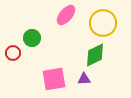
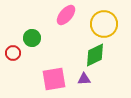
yellow circle: moved 1 px right, 1 px down
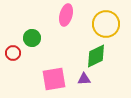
pink ellipse: rotated 25 degrees counterclockwise
yellow circle: moved 2 px right
green diamond: moved 1 px right, 1 px down
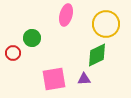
green diamond: moved 1 px right, 1 px up
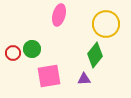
pink ellipse: moved 7 px left
green circle: moved 11 px down
green diamond: moved 2 px left; rotated 25 degrees counterclockwise
pink square: moved 5 px left, 3 px up
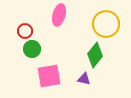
red circle: moved 12 px right, 22 px up
purple triangle: rotated 16 degrees clockwise
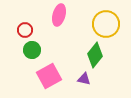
red circle: moved 1 px up
green circle: moved 1 px down
pink square: rotated 20 degrees counterclockwise
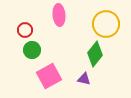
pink ellipse: rotated 20 degrees counterclockwise
green diamond: moved 1 px up
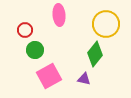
green circle: moved 3 px right
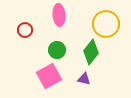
green circle: moved 22 px right
green diamond: moved 4 px left, 2 px up
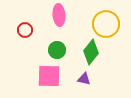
pink square: rotated 30 degrees clockwise
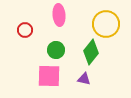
green circle: moved 1 px left
